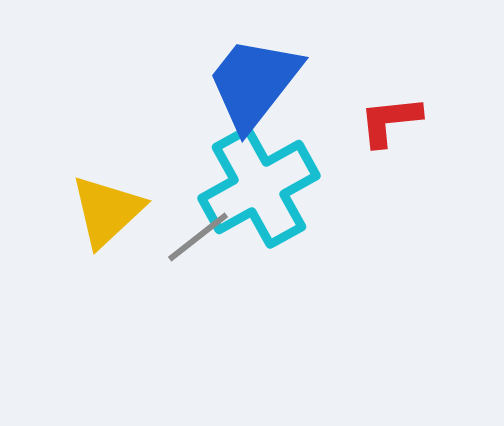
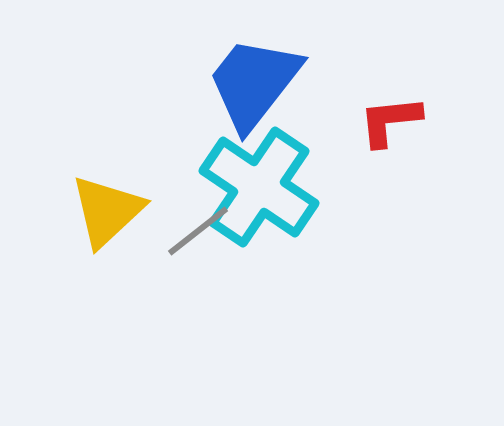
cyan cross: rotated 27 degrees counterclockwise
gray line: moved 6 px up
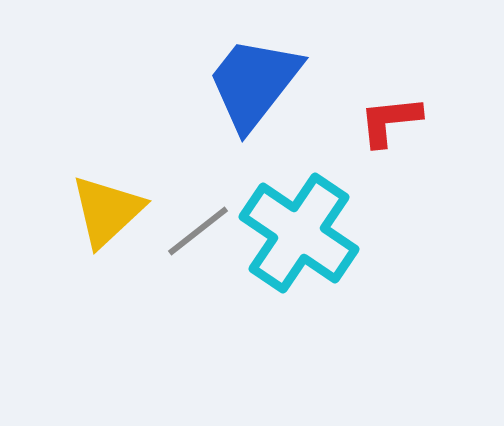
cyan cross: moved 40 px right, 46 px down
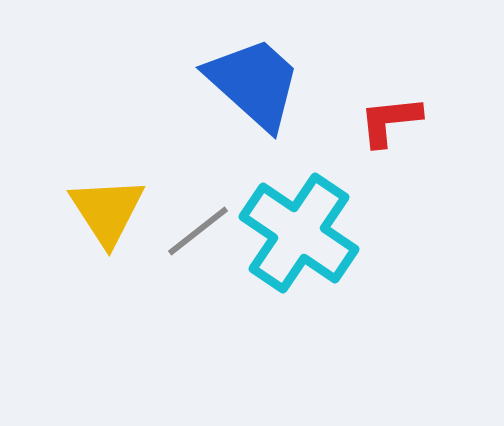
blue trapezoid: rotated 94 degrees clockwise
yellow triangle: rotated 20 degrees counterclockwise
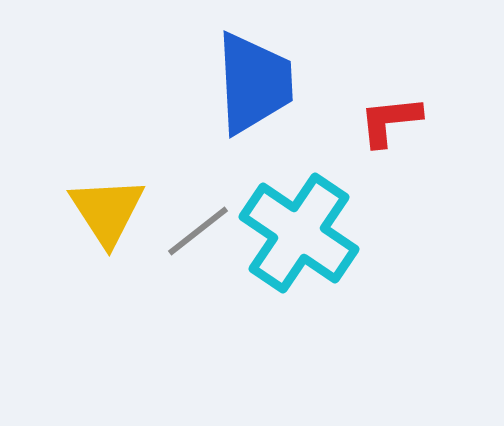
blue trapezoid: rotated 45 degrees clockwise
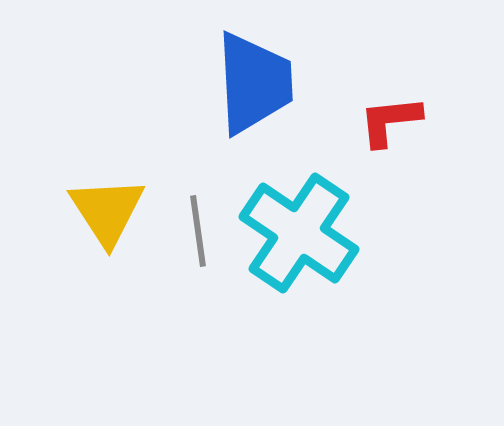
gray line: rotated 60 degrees counterclockwise
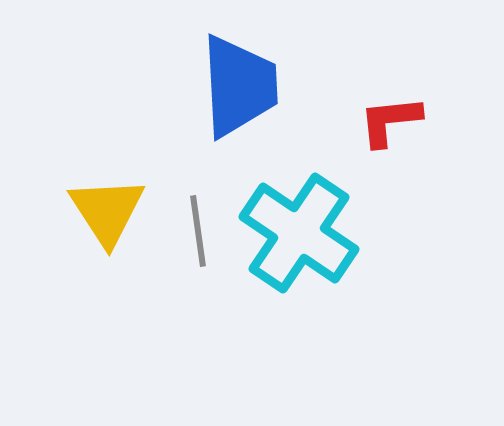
blue trapezoid: moved 15 px left, 3 px down
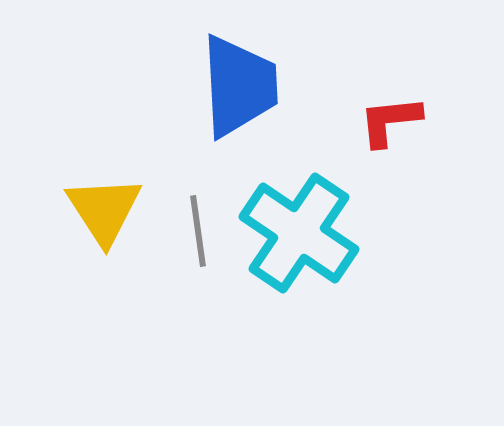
yellow triangle: moved 3 px left, 1 px up
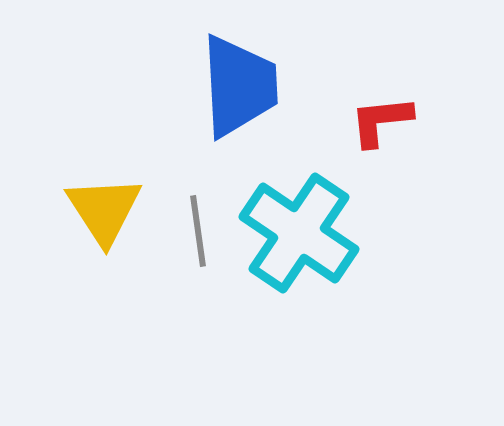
red L-shape: moved 9 px left
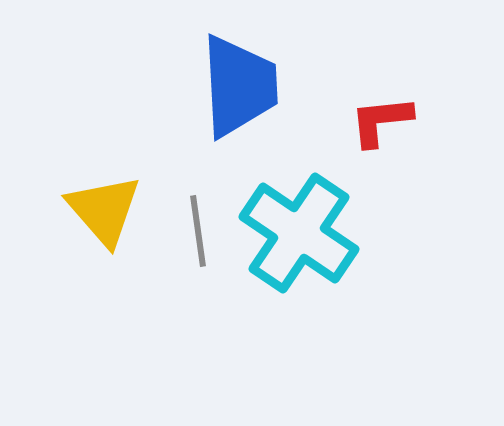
yellow triangle: rotated 8 degrees counterclockwise
